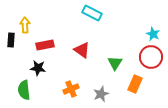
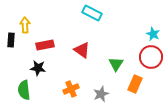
green triangle: moved 1 px right, 1 px down
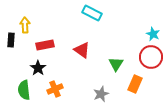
black star: rotated 28 degrees clockwise
orange cross: moved 16 px left
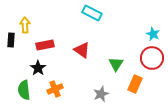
red circle: moved 1 px right, 1 px down
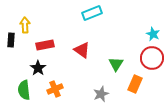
cyan rectangle: rotated 48 degrees counterclockwise
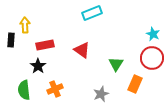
black star: moved 2 px up
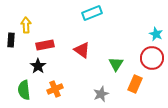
yellow arrow: moved 1 px right
cyan star: moved 3 px right
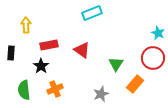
cyan star: moved 2 px right, 1 px up
black rectangle: moved 13 px down
red rectangle: moved 4 px right
red circle: moved 1 px right
black star: moved 3 px right
orange rectangle: rotated 18 degrees clockwise
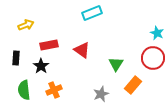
yellow arrow: rotated 70 degrees clockwise
cyan star: moved 1 px left
black rectangle: moved 5 px right, 5 px down
orange rectangle: moved 2 px left, 1 px down
orange cross: moved 1 px left, 1 px down
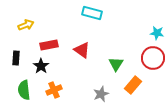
cyan rectangle: rotated 36 degrees clockwise
cyan star: rotated 16 degrees counterclockwise
